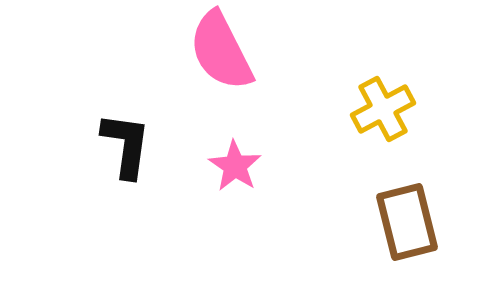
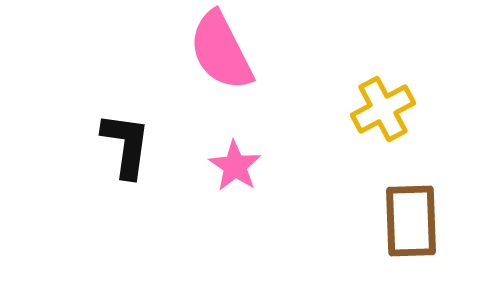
brown rectangle: moved 4 px right, 1 px up; rotated 12 degrees clockwise
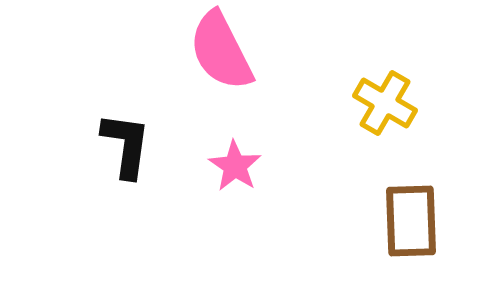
yellow cross: moved 2 px right, 6 px up; rotated 32 degrees counterclockwise
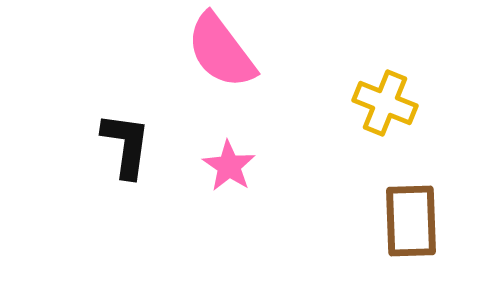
pink semicircle: rotated 10 degrees counterclockwise
yellow cross: rotated 8 degrees counterclockwise
pink star: moved 6 px left
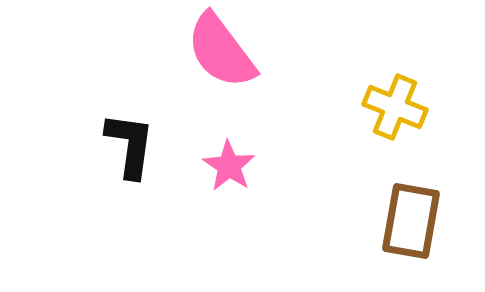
yellow cross: moved 10 px right, 4 px down
black L-shape: moved 4 px right
brown rectangle: rotated 12 degrees clockwise
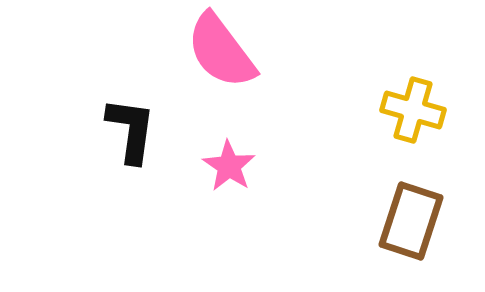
yellow cross: moved 18 px right, 3 px down; rotated 6 degrees counterclockwise
black L-shape: moved 1 px right, 15 px up
brown rectangle: rotated 8 degrees clockwise
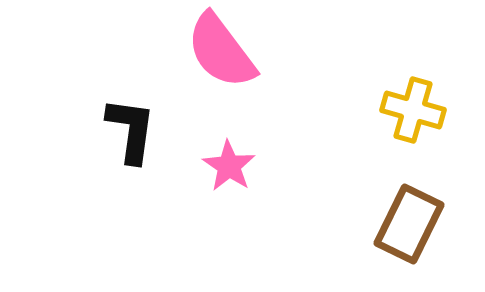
brown rectangle: moved 2 px left, 3 px down; rotated 8 degrees clockwise
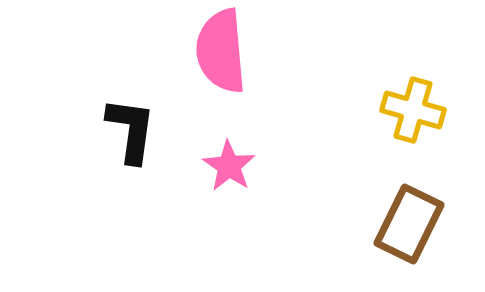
pink semicircle: rotated 32 degrees clockwise
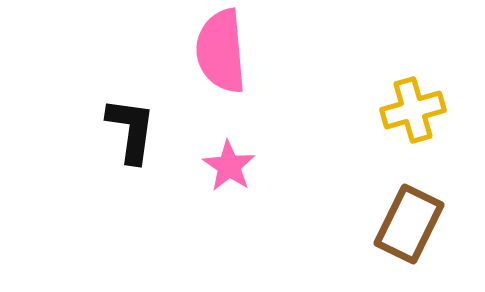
yellow cross: rotated 32 degrees counterclockwise
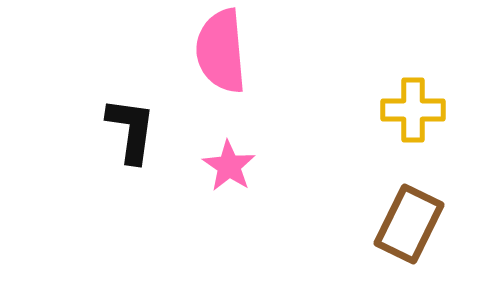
yellow cross: rotated 16 degrees clockwise
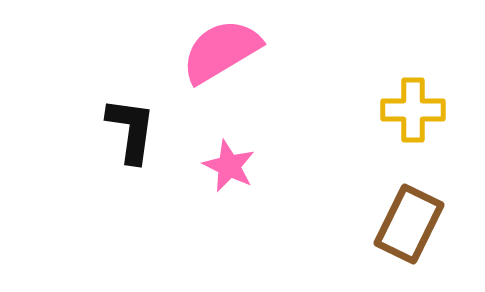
pink semicircle: rotated 64 degrees clockwise
pink star: rotated 8 degrees counterclockwise
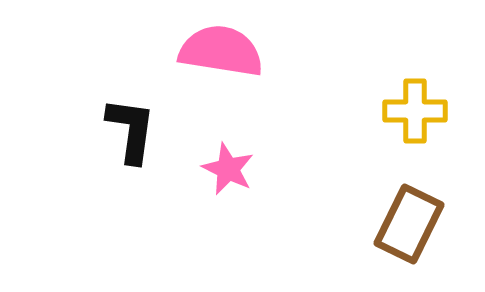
pink semicircle: rotated 40 degrees clockwise
yellow cross: moved 2 px right, 1 px down
pink star: moved 1 px left, 3 px down
